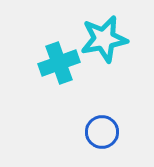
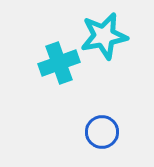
cyan star: moved 3 px up
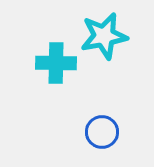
cyan cross: moved 3 px left; rotated 21 degrees clockwise
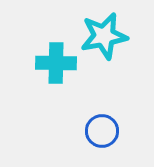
blue circle: moved 1 px up
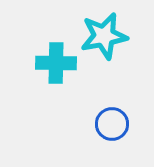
blue circle: moved 10 px right, 7 px up
